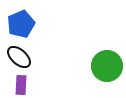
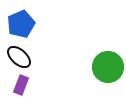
green circle: moved 1 px right, 1 px down
purple rectangle: rotated 18 degrees clockwise
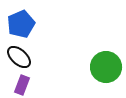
green circle: moved 2 px left
purple rectangle: moved 1 px right
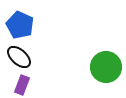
blue pentagon: moved 1 px left, 1 px down; rotated 24 degrees counterclockwise
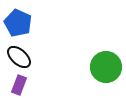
blue pentagon: moved 2 px left, 2 px up
purple rectangle: moved 3 px left
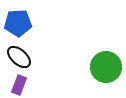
blue pentagon: rotated 28 degrees counterclockwise
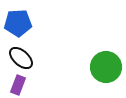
black ellipse: moved 2 px right, 1 px down
purple rectangle: moved 1 px left
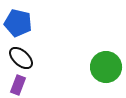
blue pentagon: rotated 16 degrees clockwise
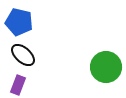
blue pentagon: moved 1 px right, 1 px up
black ellipse: moved 2 px right, 3 px up
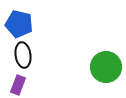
blue pentagon: moved 2 px down
black ellipse: rotated 40 degrees clockwise
